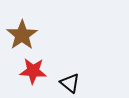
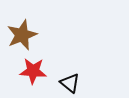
brown star: rotated 12 degrees clockwise
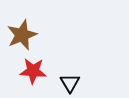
black triangle: rotated 20 degrees clockwise
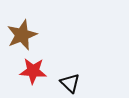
black triangle: rotated 15 degrees counterclockwise
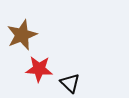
red star: moved 6 px right, 2 px up
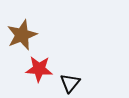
black triangle: rotated 25 degrees clockwise
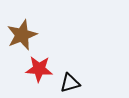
black triangle: rotated 35 degrees clockwise
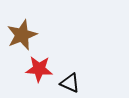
black triangle: rotated 40 degrees clockwise
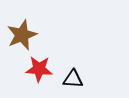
black triangle: moved 3 px right, 4 px up; rotated 20 degrees counterclockwise
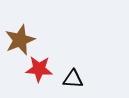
brown star: moved 2 px left, 5 px down
